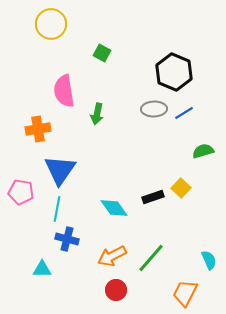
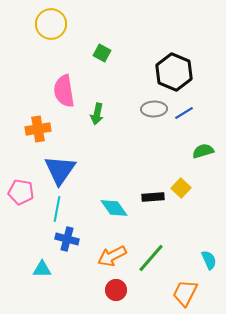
black rectangle: rotated 15 degrees clockwise
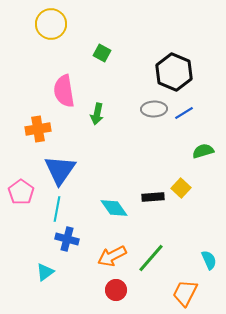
pink pentagon: rotated 25 degrees clockwise
cyan triangle: moved 3 px right, 3 px down; rotated 36 degrees counterclockwise
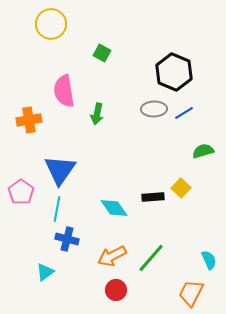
orange cross: moved 9 px left, 9 px up
orange trapezoid: moved 6 px right
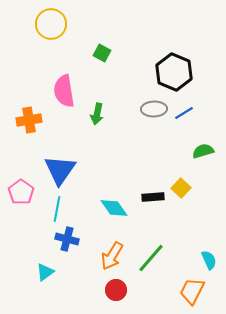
orange arrow: rotated 32 degrees counterclockwise
orange trapezoid: moved 1 px right, 2 px up
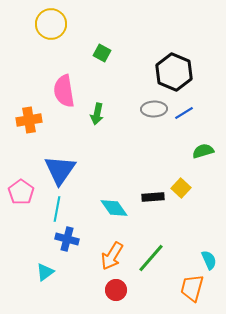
orange trapezoid: moved 3 px up; rotated 12 degrees counterclockwise
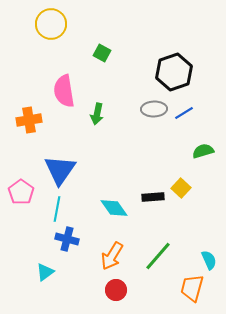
black hexagon: rotated 18 degrees clockwise
green line: moved 7 px right, 2 px up
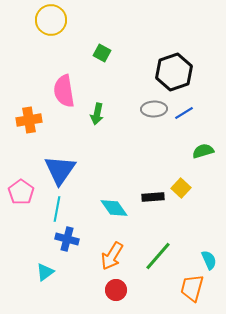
yellow circle: moved 4 px up
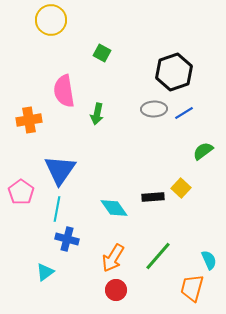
green semicircle: rotated 20 degrees counterclockwise
orange arrow: moved 1 px right, 2 px down
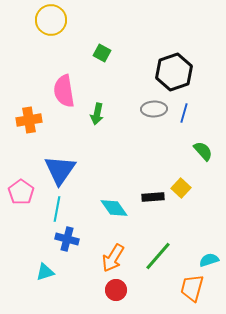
blue line: rotated 42 degrees counterclockwise
green semicircle: rotated 85 degrees clockwise
cyan semicircle: rotated 84 degrees counterclockwise
cyan triangle: rotated 18 degrees clockwise
